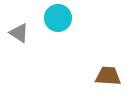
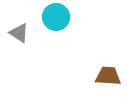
cyan circle: moved 2 px left, 1 px up
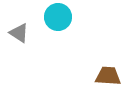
cyan circle: moved 2 px right
